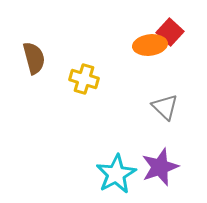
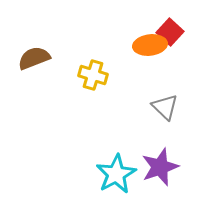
brown semicircle: rotated 96 degrees counterclockwise
yellow cross: moved 9 px right, 4 px up
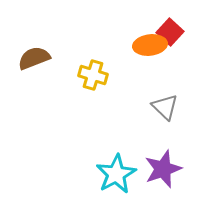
purple star: moved 3 px right, 2 px down
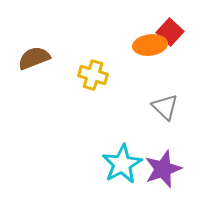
cyan star: moved 6 px right, 10 px up
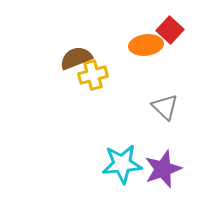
red square: moved 2 px up
orange ellipse: moved 4 px left
brown semicircle: moved 42 px right
yellow cross: rotated 32 degrees counterclockwise
cyan star: rotated 24 degrees clockwise
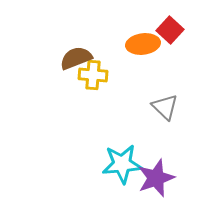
orange ellipse: moved 3 px left, 1 px up
yellow cross: rotated 20 degrees clockwise
purple star: moved 7 px left, 9 px down
